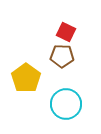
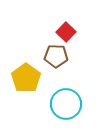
red square: rotated 18 degrees clockwise
brown pentagon: moved 6 px left
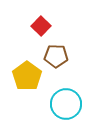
red square: moved 25 px left, 6 px up
yellow pentagon: moved 1 px right, 2 px up
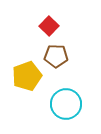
red square: moved 8 px right
yellow pentagon: rotated 16 degrees clockwise
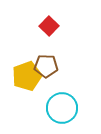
brown pentagon: moved 10 px left, 10 px down
cyan circle: moved 4 px left, 4 px down
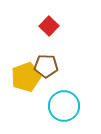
yellow pentagon: moved 1 px left, 1 px down
cyan circle: moved 2 px right, 2 px up
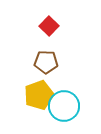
brown pentagon: moved 4 px up
yellow pentagon: moved 13 px right, 18 px down
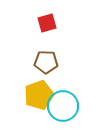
red square: moved 2 px left, 3 px up; rotated 30 degrees clockwise
cyan circle: moved 1 px left
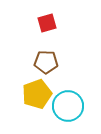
yellow pentagon: moved 2 px left, 1 px up
cyan circle: moved 5 px right
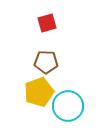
yellow pentagon: moved 2 px right, 2 px up
